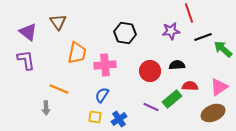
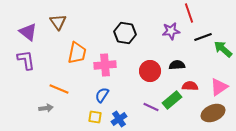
green rectangle: moved 1 px down
gray arrow: rotated 96 degrees counterclockwise
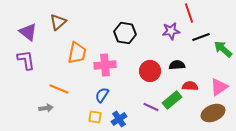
brown triangle: rotated 24 degrees clockwise
black line: moved 2 px left
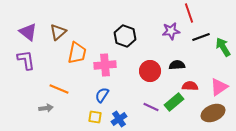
brown triangle: moved 10 px down
black hexagon: moved 3 px down; rotated 10 degrees clockwise
green arrow: moved 2 px up; rotated 18 degrees clockwise
green rectangle: moved 2 px right, 2 px down
